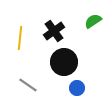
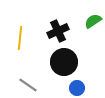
black cross: moved 4 px right; rotated 10 degrees clockwise
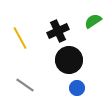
yellow line: rotated 35 degrees counterclockwise
black circle: moved 5 px right, 2 px up
gray line: moved 3 px left
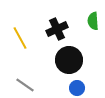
green semicircle: rotated 60 degrees counterclockwise
black cross: moved 1 px left, 2 px up
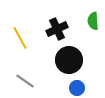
gray line: moved 4 px up
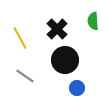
black cross: rotated 20 degrees counterclockwise
black circle: moved 4 px left
gray line: moved 5 px up
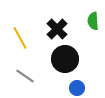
black circle: moved 1 px up
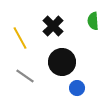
black cross: moved 4 px left, 3 px up
black circle: moved 3 px left, 3 px down
